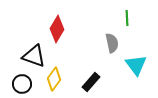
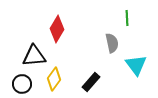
black triangle: rotated 25 degrees counterclockwise
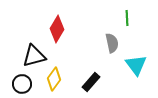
black triangle: rotated 10 degrees counterclockwise
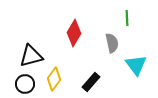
red diamond: moved 17 px right, 4 px down
black triangle: moved 3 px left
black circle: moved 3 px right
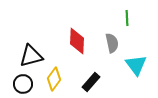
red diamond: moved 3 px right, 8 px down; rotated 28 degrees counterclockwise
black circle: moved 2 px left
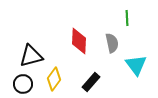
red diamond: moved 2 px right
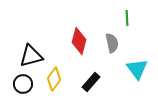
red diamond: rotated 12 degrees clockwise
cyan triangle: moved 1 px right, 4 px down
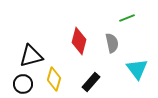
green line: rotated 70 degrees clockwise
yellow diamond: rotated 20 degrees counterclockwise
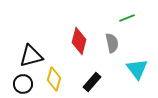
black rectangle: moved 1 px right
